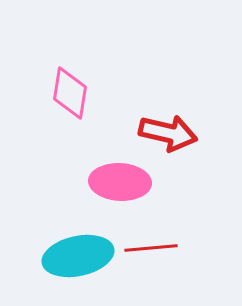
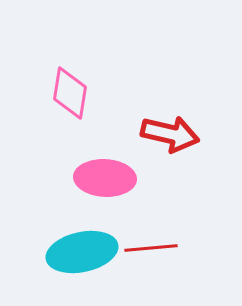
red arrow: moved 2 px right, 1 px down
pink ellipse: moved 15 px left, 4 px up
cyan ellipse: moved 4 px right, 4 px up
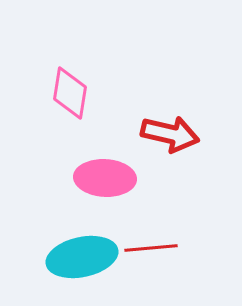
cyan ellipse: moved 5 px down
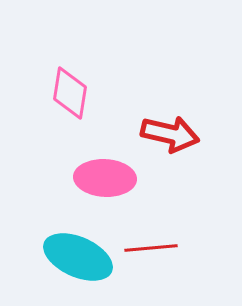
cyan ellipse: moved 4 px left; rotated 36 degrees clockwise
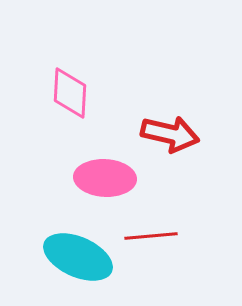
pink diamond: rotated 6 degrees counterclockwise
red line: moved 12 px up
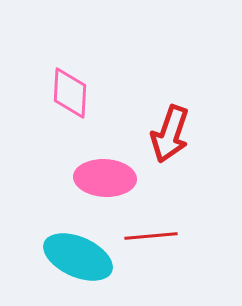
red arrow: rotated 96 degrees clockwise
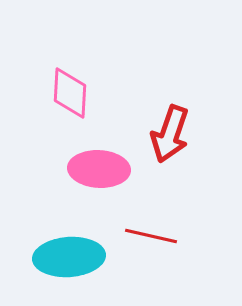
pink ellipse: moved 6 px left, 9 px up
red line: rotated 18 degrees clockwise
cyan ellipse: moved 9 px left; rotated 28 degrees counterclockwise
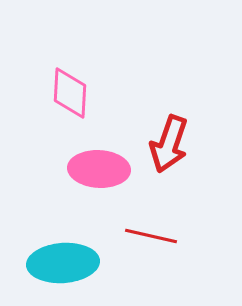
red arrow: moved 1 px left, 10 px down
cyan ellipse: moved 6 px left, 6 px down
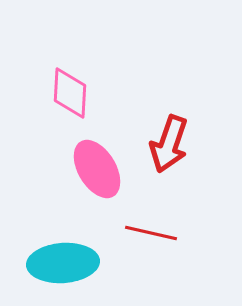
pink ellipse: moved 2 px left; rotated 56 degrees clockwise
red line: moved 3 px up
